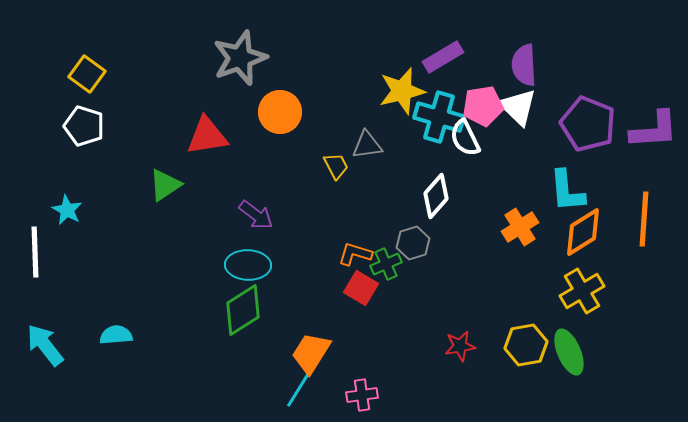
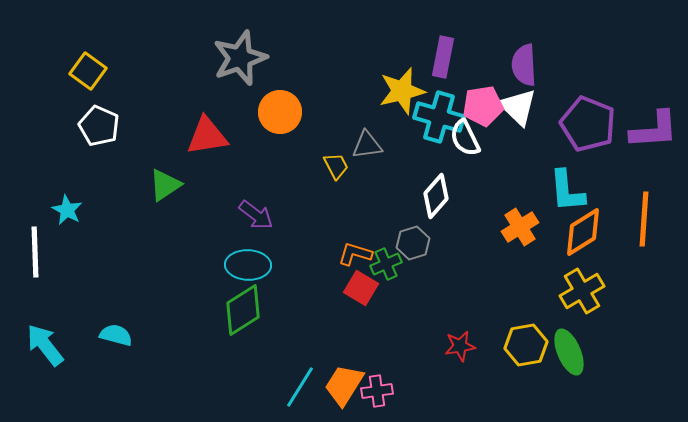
purple rectangle: rotated 48 degrees counterclockwise
yellow square: moved 1 px right, 3 px up
white pentagon: moved 15 px right; rotated 6 degrees clockwise
cyan semicircle: rotated 20 degrees clockwise
orange trapezoid: moved 33 px right, 32 px down
pink cross: moved 15 px right, 4 px up
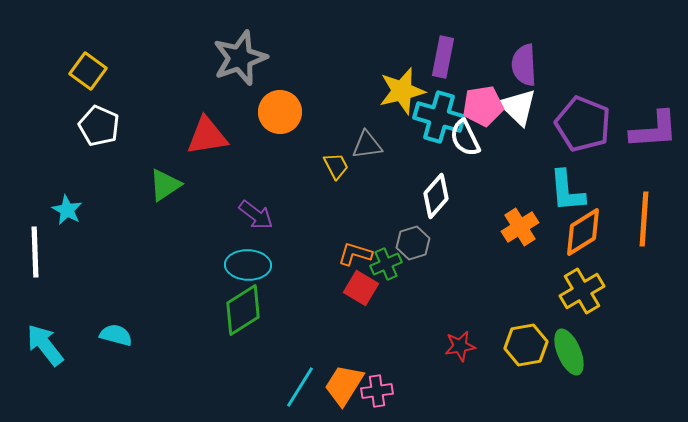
purple pentagon: moved 5 px left
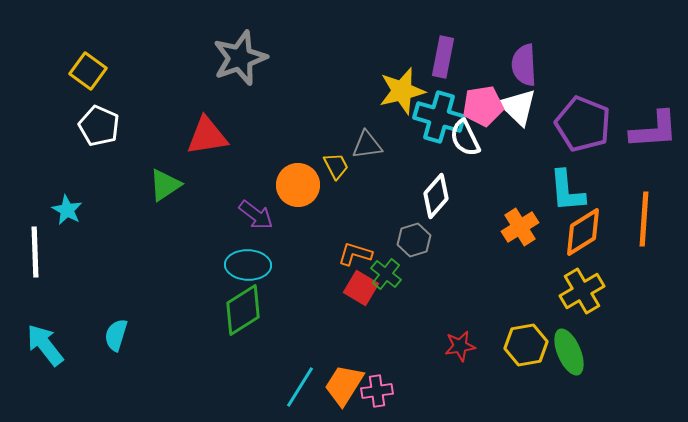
orange circle: moved 18 px right, 73 px down
gray hexagon: moved 1 px right, 3 px up
green cross: moved 10 px down; rotated 28 degrees counterclockwise
cyan semicircle: rotated 88 degrees counterclockwise
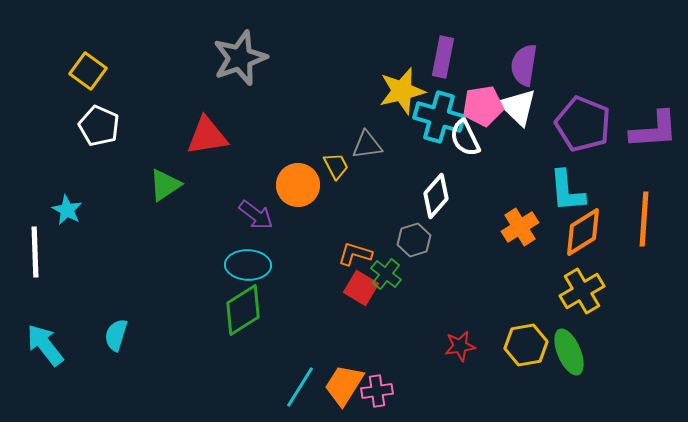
purple semicircle: rotated 12 degrees clockwise
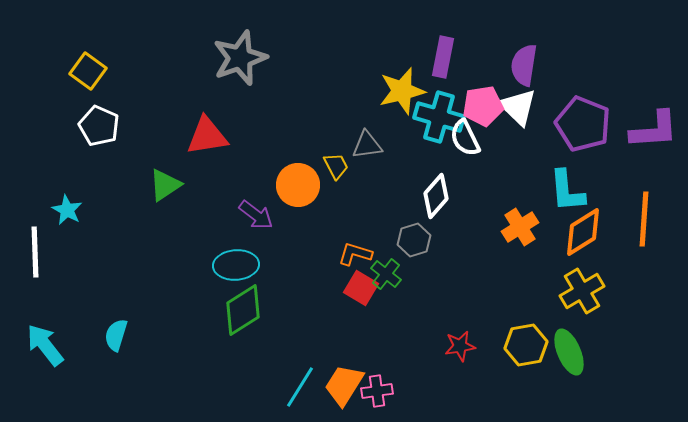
cyan ellipse: moved 12 px left; rotated 6 degrees counterclockwise
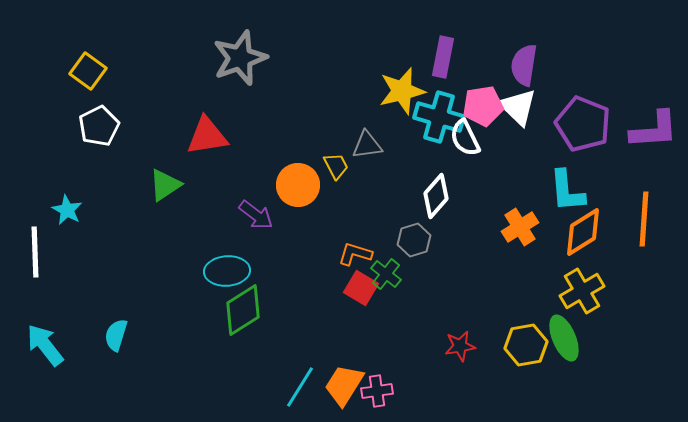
white pentagon: rotated 21 degrees clockwise
cyan ellipse: moved 9 px left, 6 px down
green ellipse: moved 5 px left, 14 px up
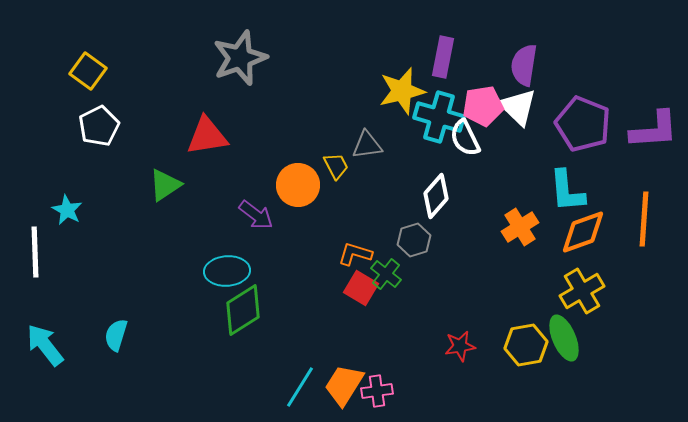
orange diamond: rotated 12 degrees clockwise
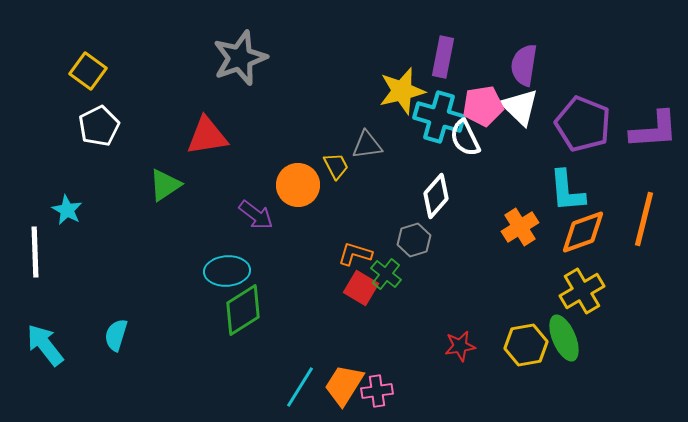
white triangle: moved 2 px right
orange line: rotated 10 degrees clockwise
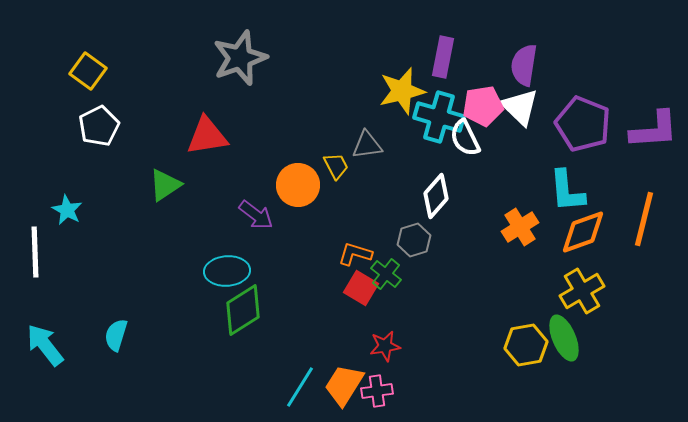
red star: moved 75 px left
